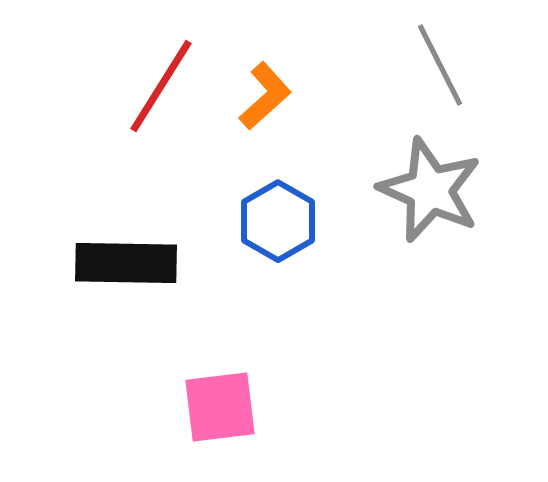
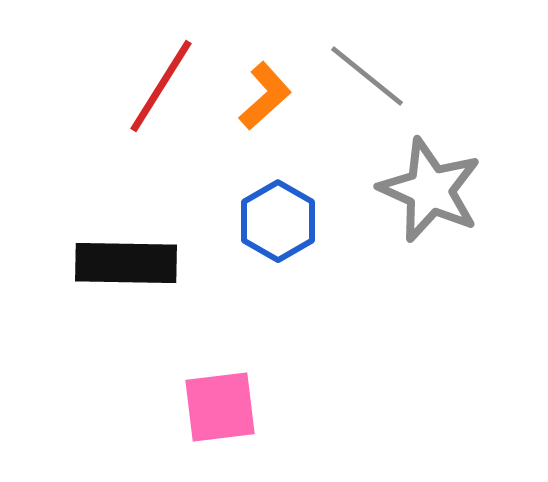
gray line: moved 73 px left, 11 px down; rotated 24 degrees counterclockwise
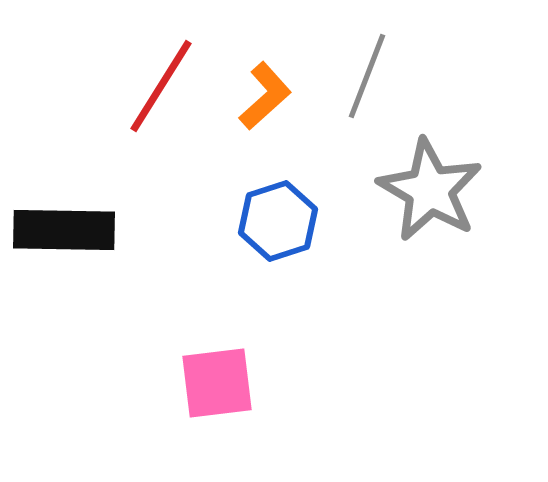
gray line: rotated 72 degrees clockwise
gray star: rotated 6 degrees clockwise
blue hexagon: rotated 12 degrees clockwise
black rectangle: moved 62 px left, 33 px up
pink square: moved 3 px left, 24 px up
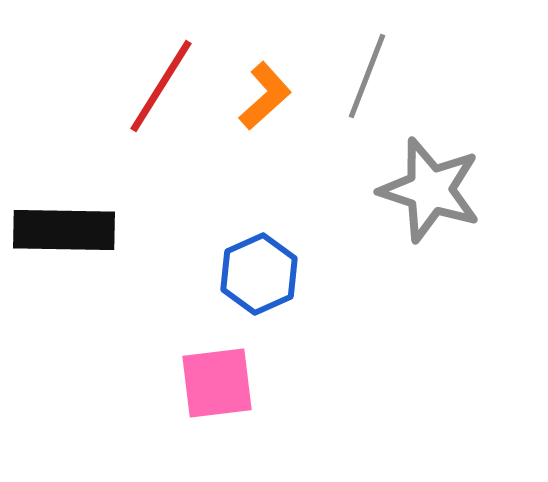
gray star: rotated 12 degrees counterclockwise
blue hexagon: moved 19 px left, 53 px down; rotated 6 degrees counterclockwise
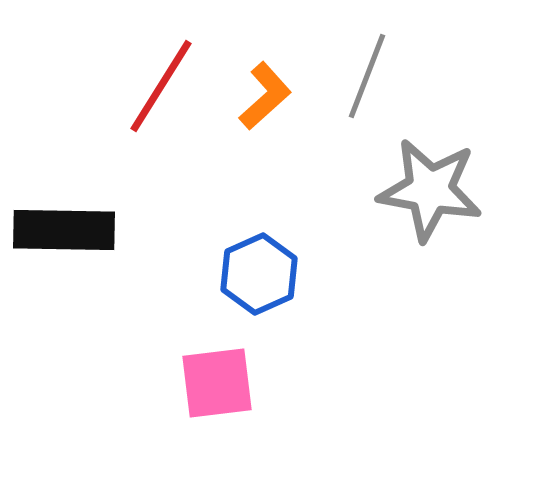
gray star: rotated 8 degrees counterclockwise
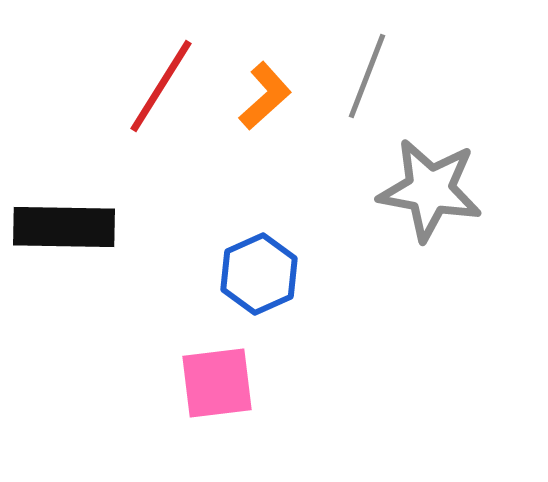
black rectangle: moved 3 px up
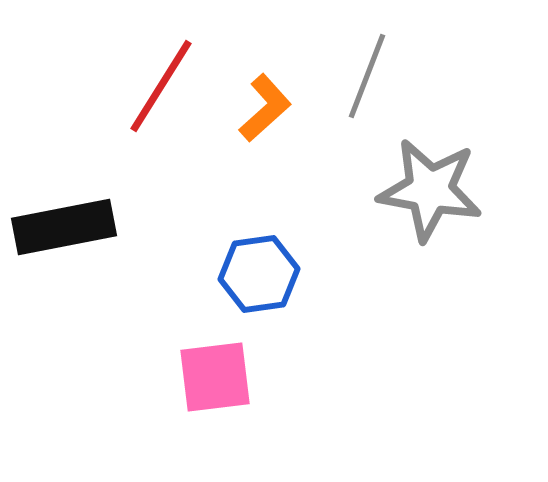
orange L-shape: moved 12 px down
black rectangle: rotated 12 degrees counterclockwise
blue hexagon: rotated 16 degrees clockwise
pink square: moved 2 px left, 6 px up
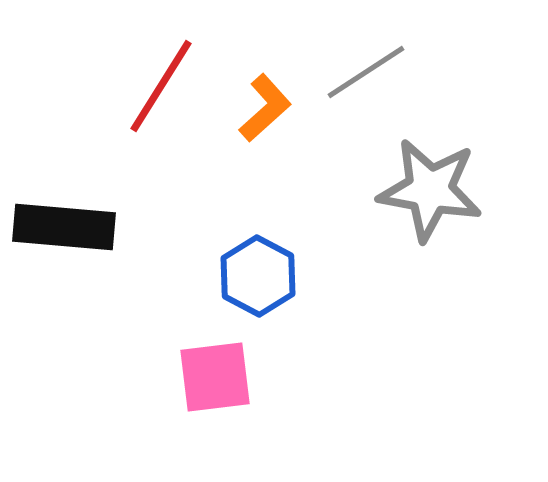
gray line: moved 1 px left, 4 px up; rotated 36 degrees clockwise
black rectangle: rotated 16 degrees clockwise
blue hexagon: moved 1 px left, 2 px down; rotated 24 degrees counterclockwise
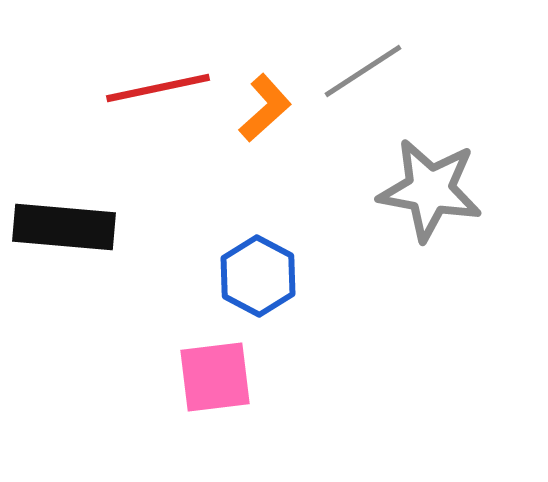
gray line: moved 3 px left, 1 px up
red line: moved 3 px left, 2 px down; rotated 46 degrees clockwise
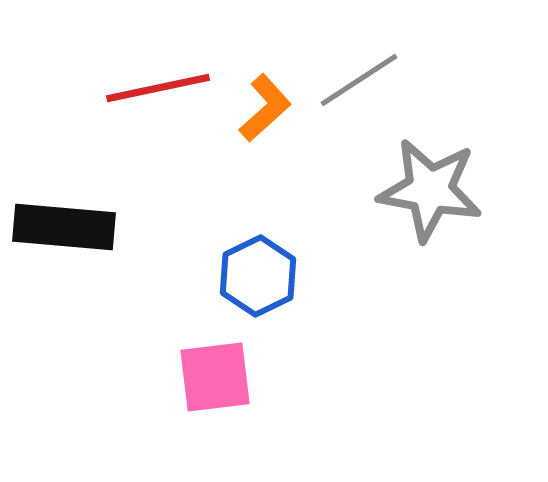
gray line: moved 4 px left, 9 px down
blue hexagon: rotated 6 degrees clockwise
